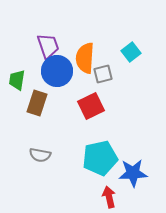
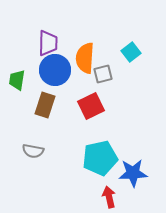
purple trapezoid: moved 3 px up; rotated 20 degrees clockwise
blue circle: moved 2 px left, 1 px up
brown rectangle: moved 8 px right, 2 px down
gray semicircle: moved 7 px left, 4 px up
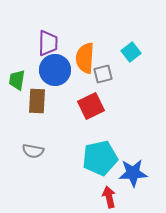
brown rectangle: moved 8 px left, 4 px up; rotated 15 degrees counterclockwise
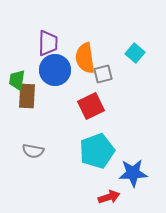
cyan square: moved 4 px right, 1 px down; rotated 12 degrees counterclockwise
orange semicircle: rotated 12 degrees counterclockwise
brown rectangle: moved 10 px left, 5 px up
cyan pentagon: moved 3 px left, 7 px up; rotated 8 degrees counterclockwise
red arrow: rotated 85 degrees clockwise
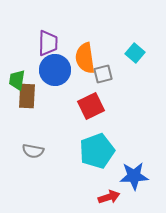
blue star: moved 1 px right, 3 px down
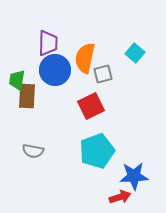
orange semicircle: rotated 20 degrees clockwise
red arrow: moved 11 px right
